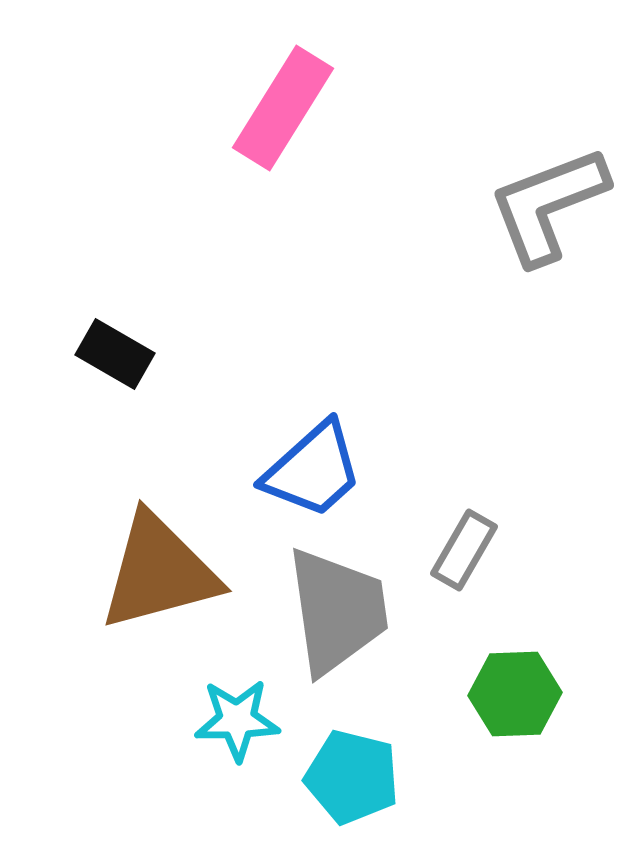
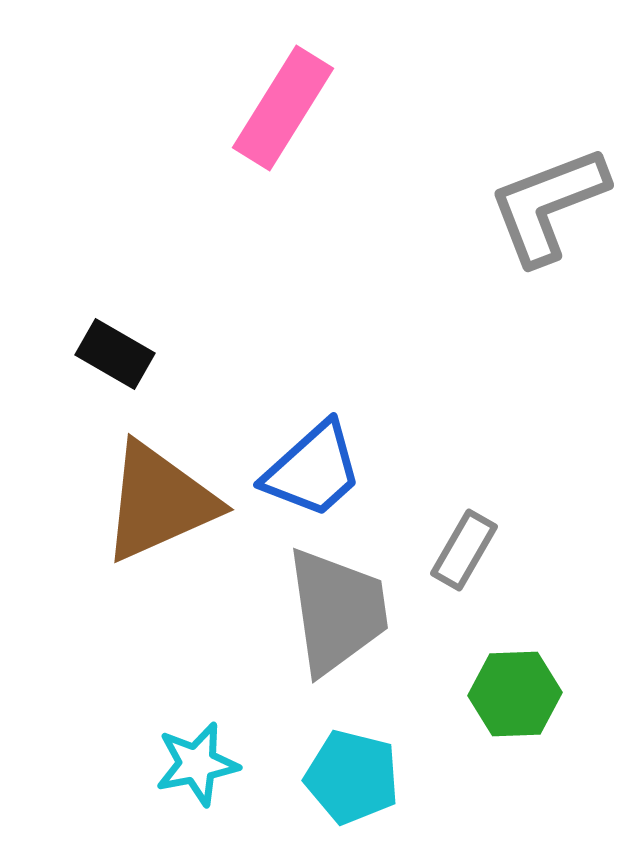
brown triangle: moved 70 px up; rotated 9 degrees counterclockwise
cyan star: moved 40 px left, 44 px down; rotated 10 degrees counterclockwise
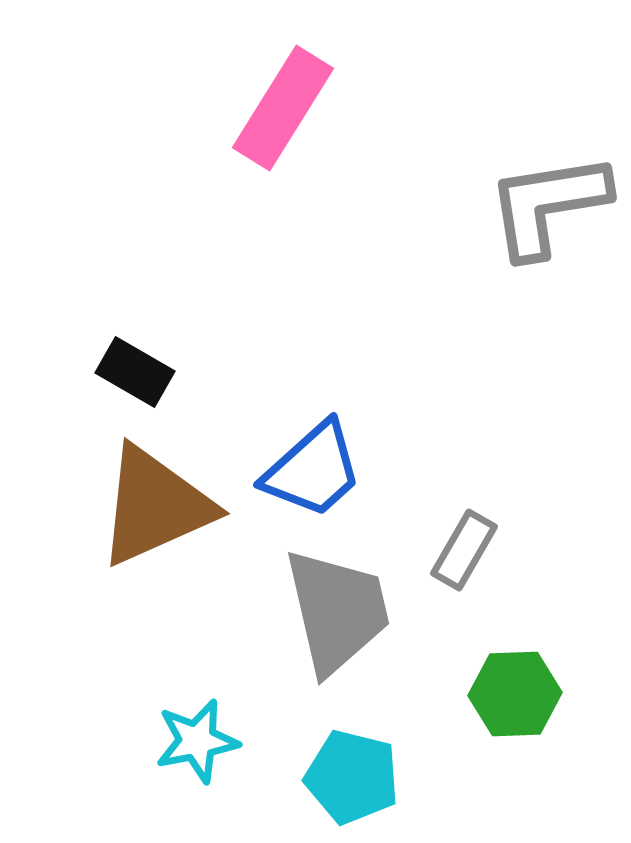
gray L-shape: rotated 12 degrees clockwise
black rectangle: moved 20 px right, 18 px down
brown triangle: moved 4 px left, 4 px down
gray trapezoid: rotated 5 degrees counterclockwise
cyan star: moved 23 px up
